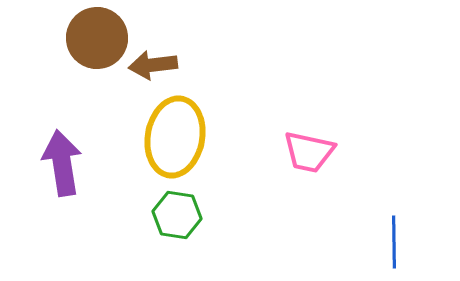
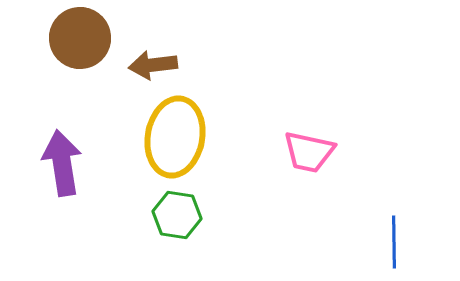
brown circle: moved 17 px left
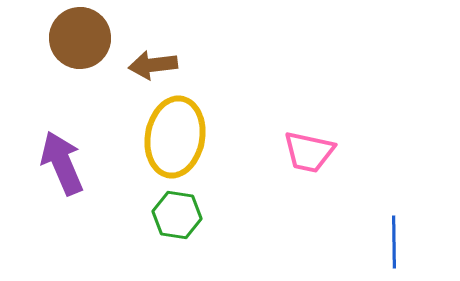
purple arrow: rotated 14 degrees counterclockwise
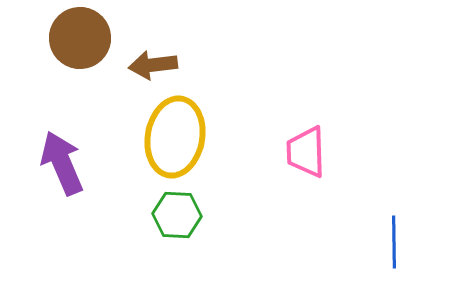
pink trapezoid: moved 3 px left; rotated 76 degrees clockwise
green hexagon: rotated 6 degrees counterclockwise
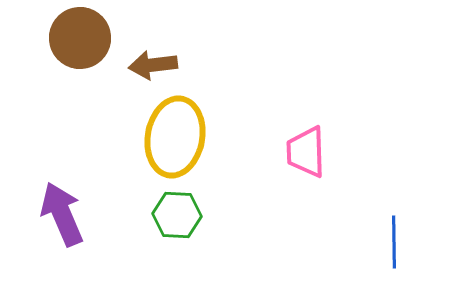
purple arrow: moved 51 px down
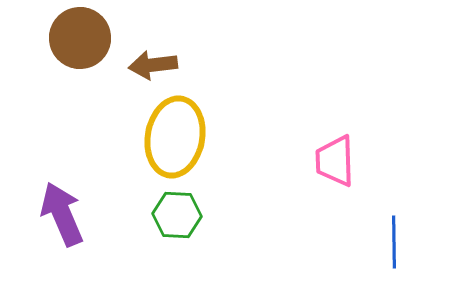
pink trapezoid: moved 29 px right, 9 px down
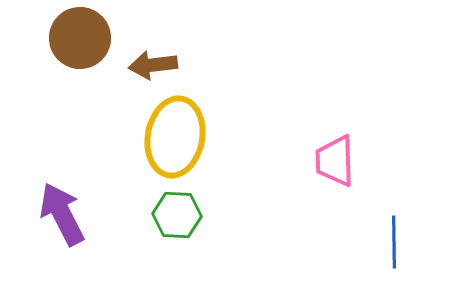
purple arrow: rotated 4 degrees counterclockwise
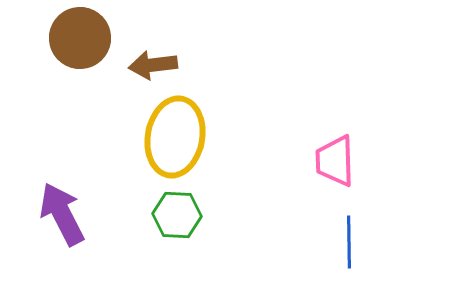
blue line: moved 45 px left
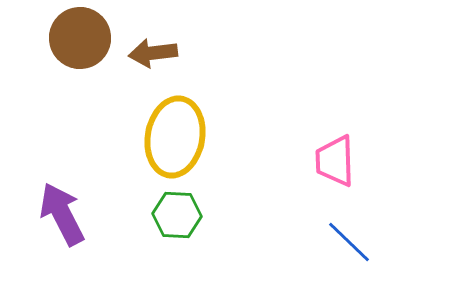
brown arrow: moved 12 px up
blue line: rotated 45 degrees counterclockwise
